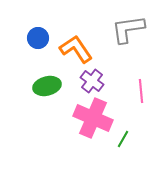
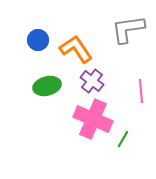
blue circle: moved 2 px down
pink cross: moved 1 px down
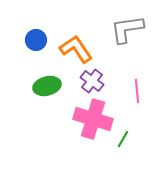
gray L-shape: moved 1 px left
blue circle: moved 2 px left
pink line: moved 4 px left
pink cross: rotated 6 degrees counterclockwise
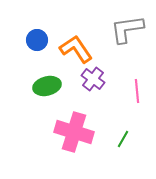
blue circle: moved 1 px right
purple cross: moved 1 px right, 2 px up
pink cross: moved 19 px left, 13 px down
